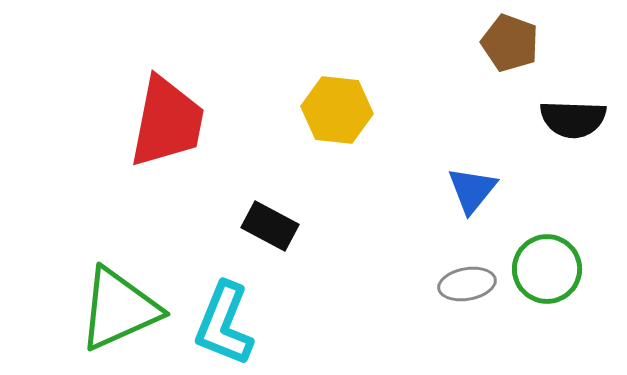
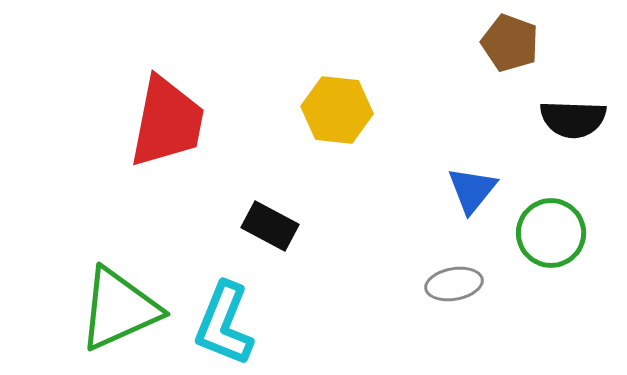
green circle: moved 4 px right, 36 px up
gray ellipse: moved 13 px left
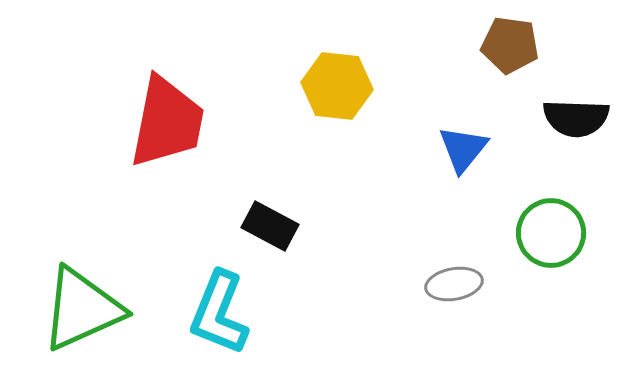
brown pentagon: moved 2 px down; rotated 12 degrees counterclockwise
yellow hexagon: moved 24 px up
black semicircle: moved 3 px right, 1 px up
blue triangle: moved 9 px left, 41 px up
green triangle: moved 37 px left
cyan L-shape: moved 5 px left, 11 px up
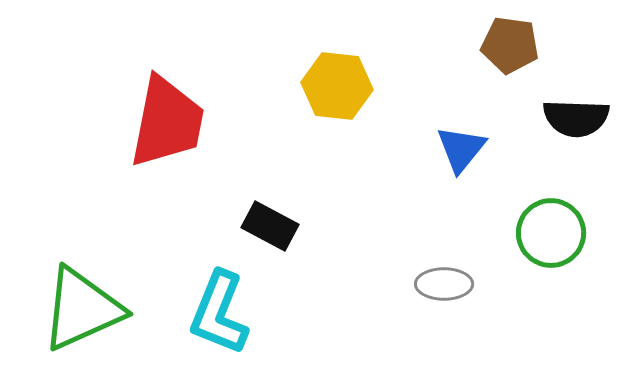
blue triangle: moved 2 px left
gray ellipse: moved 10 px left; rotated 10 degrees clockwise
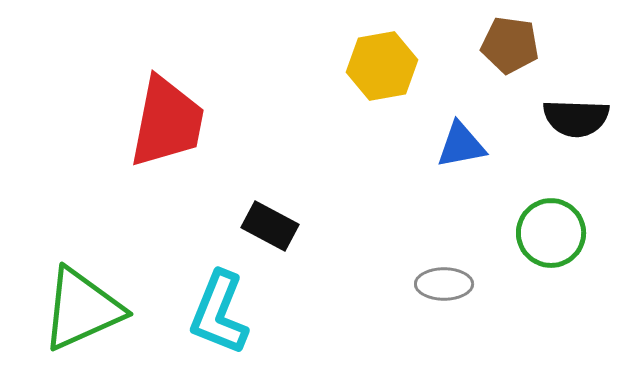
yellow hexagon: moved 45 px right, 20 px up; rotated 16 degrees counterclockwise
blue triangle: moved 4 px up; rotated 40 degrees clockwise
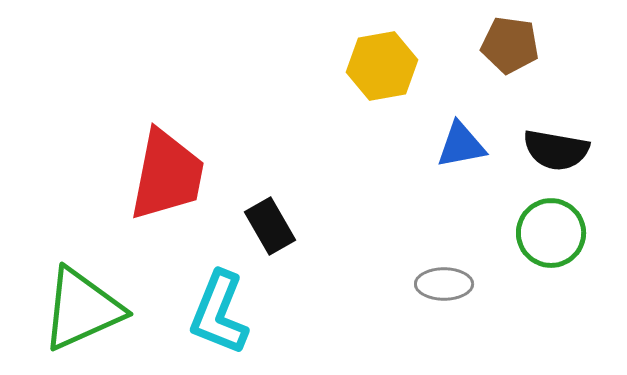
black semicircle: moved 20 px left, 32 px down; rotated 8 degrees clockwise
red trapezoid: moved 53 px down
black rectangle: rotated 32 degrees clockwise
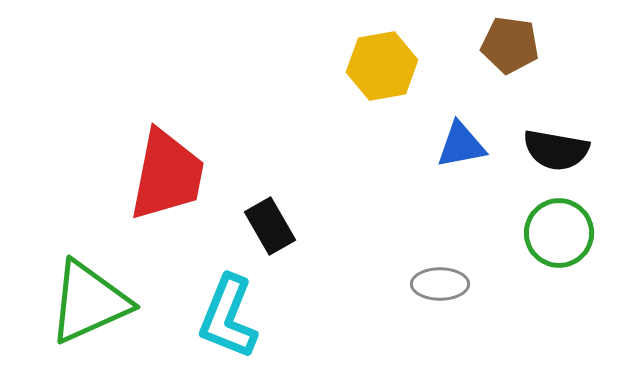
green circle: moved 8 px right
gray ellipse: moved 4 px left
green triangle: moved 7 px right, 7 px up
cyan L-shape: moved 9 px right, 4 px down
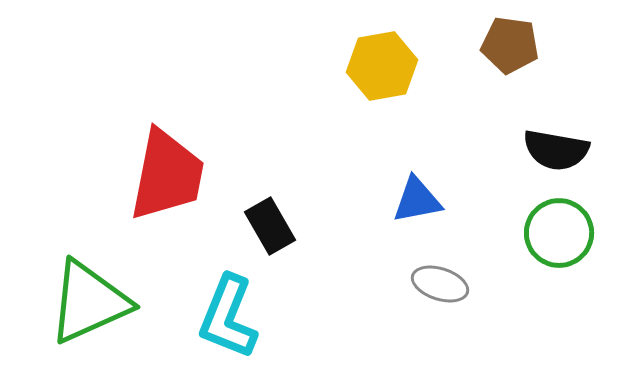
blue triangle: moved 44 px left, 55 px down
gray ellipse: rotated 18 degrees clockwise
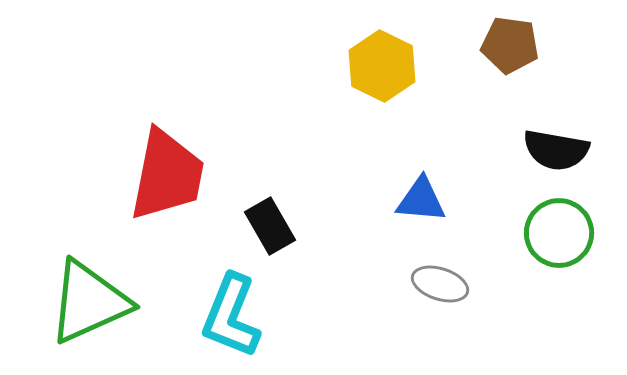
yellow hexagon: rotated 24 degrees counterclockwise
blue triangle: moved 4 px right; rotated 16 degrees clockwise
cyan L-shape: moved 3 px right, 1 px up
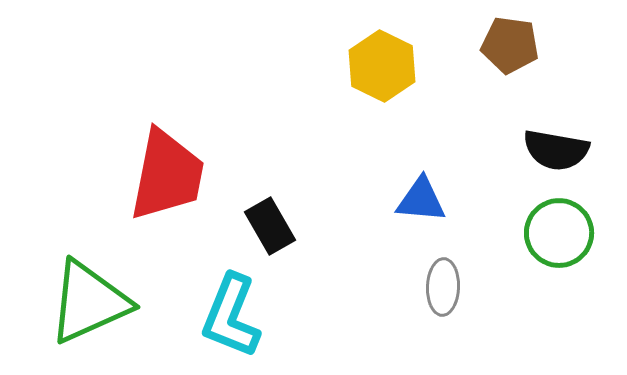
gray ellipse: moved 3 px right, 3 px down; rotated 74 degrees clockwise
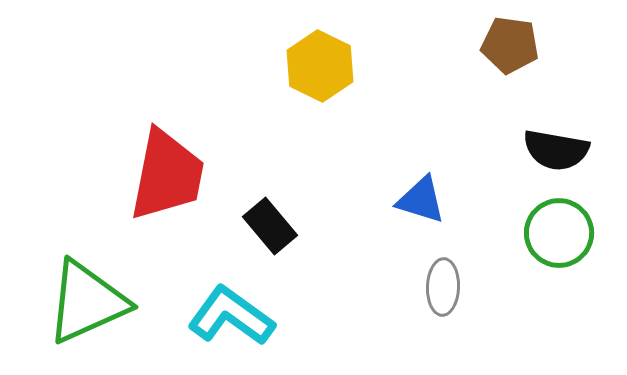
yellow hexagon: moved 62 px left
blue triangle: rotated 12 degrees clockwise
black rectangle: rotated 10 degrees counterclockwise
green triangle: moved 2 px left
cyan L-shape: rotated 104 degrees clockwise
